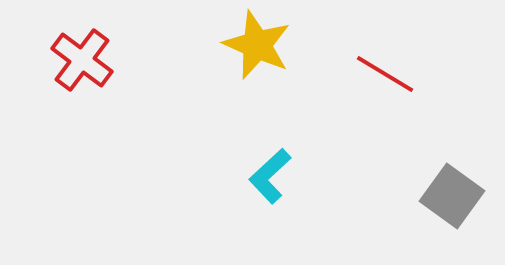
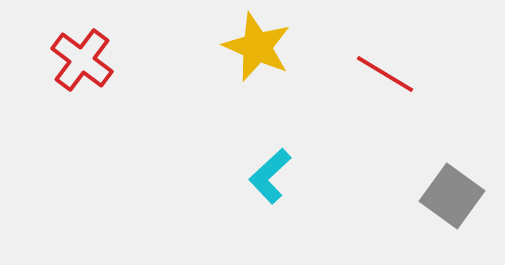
yellow star: moved 2 px down
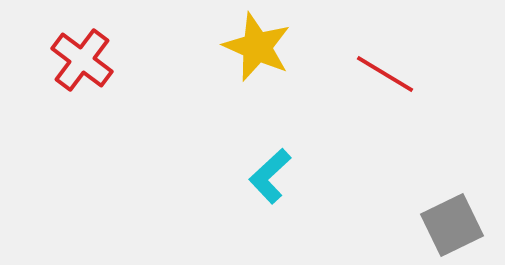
gray square: moved 29 px down; rotated 28 degrees clockwise
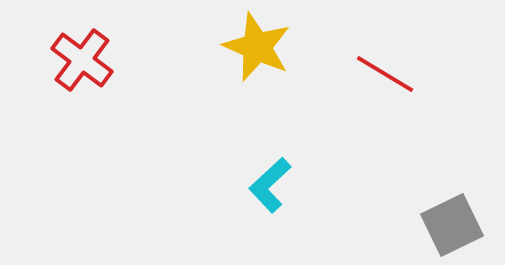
cyan L-shape: moved 9 px down
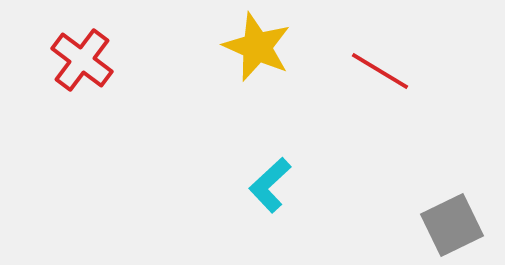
red line: moved 5 px left, 3 px up
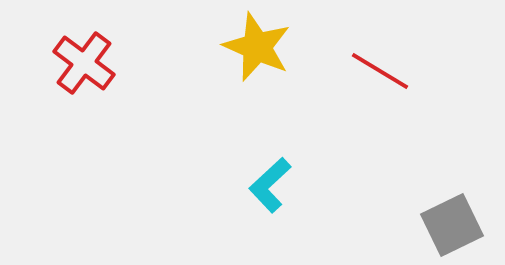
red cross: moved 2 px right, 3 px down
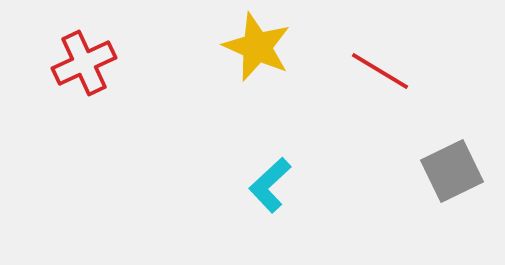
red cross: rotated 28 degrees clockwise
gray square: moved 54 px up
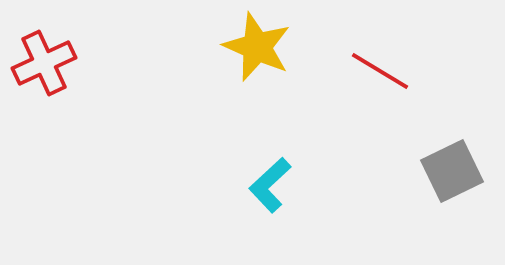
red cross: moved 40 px left
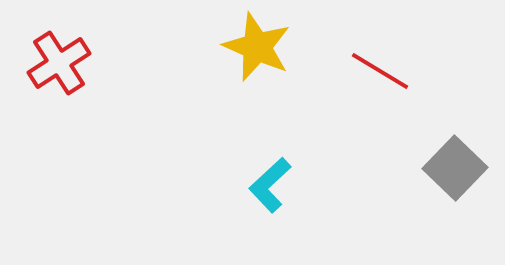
red cross: moved 15 px right; rotated 8 degrees counterclockwise
gray square: moved 3 px right, 3 px up; rotated 20 degrees counterclockwise
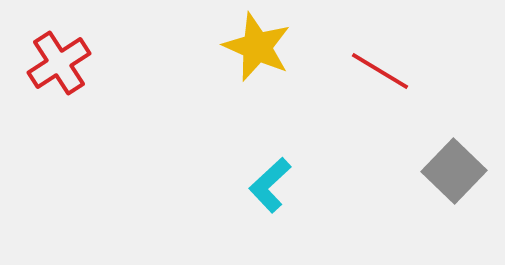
gray square: moved 1 px left, 3 px down
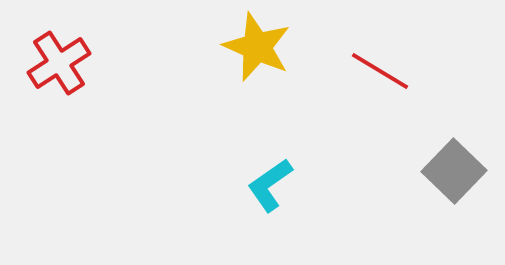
cyan L-shape: rotated 8 degrees clockwise
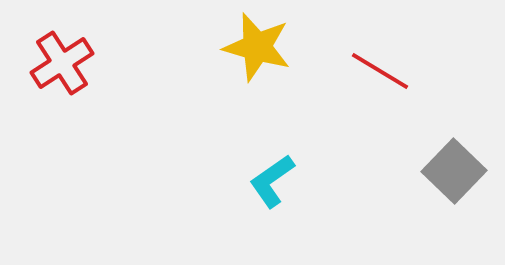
yellow star: rotated 8 degrees counterclockwise
red cross: moved 3 px right
cyan L-shape: moved 2 px right, 4 px up
